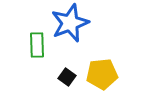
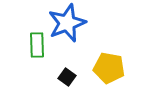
blue star: moved 3 px left
yellow pentagon: moved 7 px right, 6 px up; rotated 16 degrees clockwise
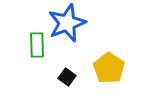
yellow pentagon: rotated 24 degrees clockwise
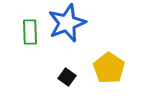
green rectangle: moved 7 px left, 13 px up
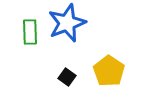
yellow pentagon: moved 3 px down
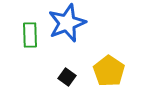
green rectangle: moved 3 px down
